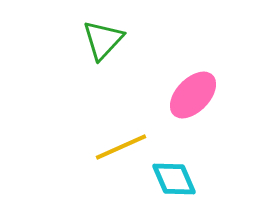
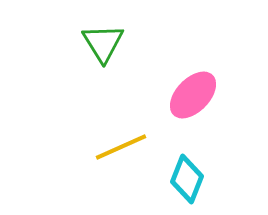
green triangle: moved 3 px down; rotated 15 degrees counterclockwise
cyan diamond: moved 13 px right; rotated 45 degrees clockwise
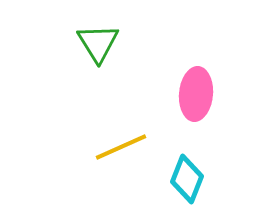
green triangle: moved 5 px left
pink ellipse: moved 3 px right, 1 px up; rotated 39 degrees counterclockwise
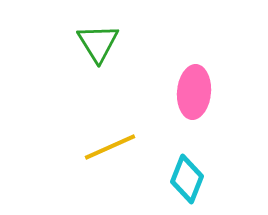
pink ellipse: moved 2 px left, 2 px up
yellow line: moved 11 px left
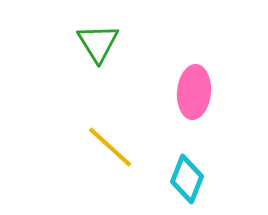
yellow line: rotated 66 degrees clockwise
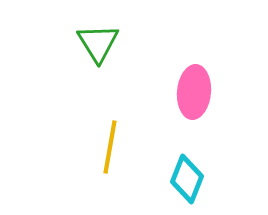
yellow line: rotated 58 degrees clockwise
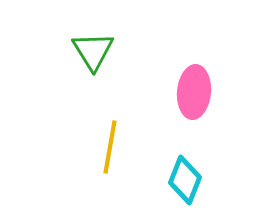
green triangle: moved 5 px left, 8 px down
cyan diamond: moved 2 px left, 1 px down
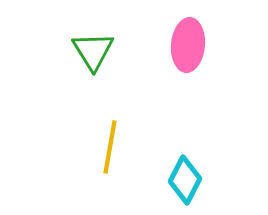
pink ellipse: moved 6 px left, 47 px up
cyan diamond: rotated 6 degrees clockwise
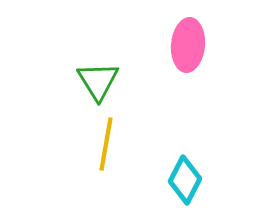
green triangle: moved 5 px right, 30 px down
yellow line: moved 4 px left, 3 px up
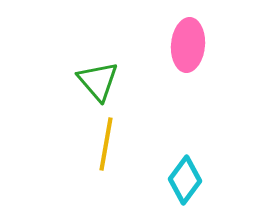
green triangle: rotated 9 degrees counterclockwise
cyan diamond: rotated 9 degrees clockwise
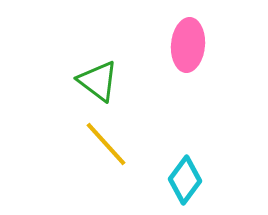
green triangle: rotated 12 degrees counterclockwise
yellow line: rotated 52 degrees counterclockwise
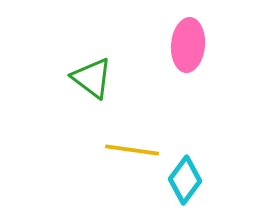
green triangle: moved 6 px left, 3 px up
yellow line: moved 26 px right, 6 px down; rotated 40 degrees counterclockwise
